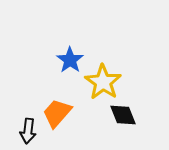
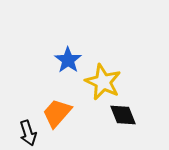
blue star: moved 2 px left
yellow star: rotated 9 degrees counterclockwise
black arrow: moved 2 px down; rotated 25 degrees counterclockwise
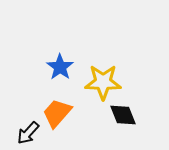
blue star: moved 8 px left, 7 px down
yellow star: rotated 24 degrees counterclockwise
black arrow: rotated 60 degrees clockwise
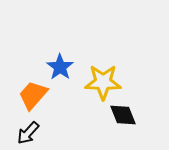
orange trapezoid: moved 24 px left, 18 px up
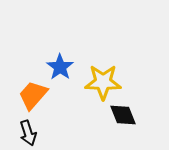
black arrow: rotated 60 degrees counterclockwise
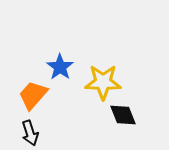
black arrow: moved 2 px right
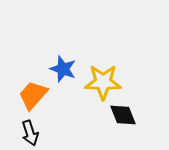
blue star: moved 3 px right, 2 px down; rotated 16 degrees counterclockwise
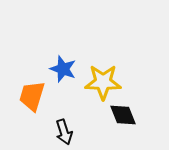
orange trapezoid: moved 1 px left, 1 px down; rotated 24 degrees counterclockwise
black arrow: moved 34 px right, 1 px up
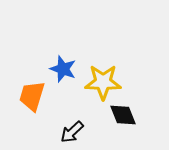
black arrow: moved 8 px right; rotated 65 degrees clockwise
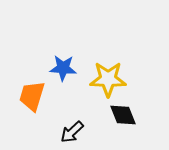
blue star: moved 1 px up; rotated 16 degrees counterclockwise
yellow star: moved 5 px right, 3 px up
